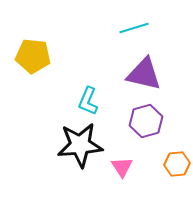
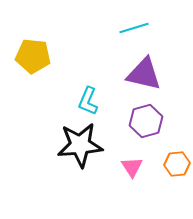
pink triangle: moved 10 px right
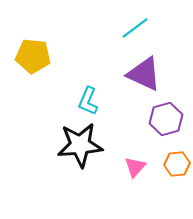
cyan line: moved 1 px right; rotated 20 degrees counterclockwise
purple triangle: rotated 12 degrees clockwise
purple hexagon: moved 20 px right, 2 px up
pink triangle: moved 3 px right; rotated 15 degrees clockwise
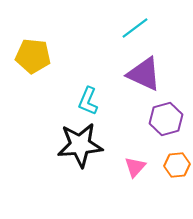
orange hexagon: moved 1 px down
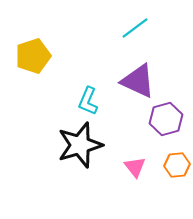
yellow pentagon: rotated 24 degrees counterclockwise
purple triangle: moved 6 px left, 7 px down
black star: rotated 12 degrees counterclockwise
pink triangle: rotated 20 degrees counterclockwise
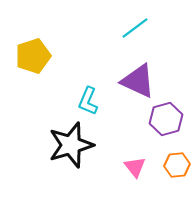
black star: moved 9 px left
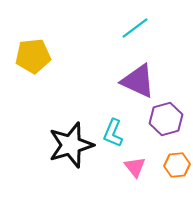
yellow pentagon: rotated 12 degrees clockwise
cyan L-shape: moved 25 px right, 32 px down
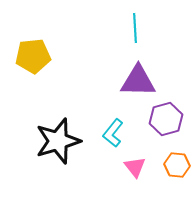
cyan line: rotated 56 degrees counterclockwise
purple triangle: rotated 24 degrees counterclockwise
cyan L-shape: rotated 16 degrees clockwise
black star: moved 13 px left, 4 px up
orange hexagon: rotated 10 degrees clockwise
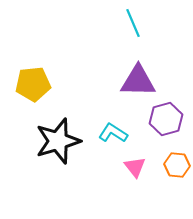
cyan line: moved 2 px left, 5 px up; rotated 20 degrees counterclockwise
yellow pentagon: moved 28 px down
cyan L-shape: rotated 84 degrees clockwise
